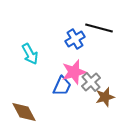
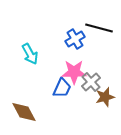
pink star: rotated 15 degrees clockwise
blue trapezoid: moved 2 px down
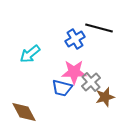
cyan arrow: rotated 80 degrees clockwise
blue trapezoid: rotated 80 degrees clockwise
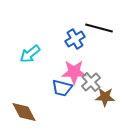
brown star: rotated 18 degrees clockwise
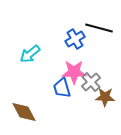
blue trapezoid: rotated 60 degrees clockwise
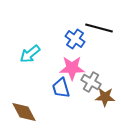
blue cross: rotated 24 degrees counterclockwise
pink star: moved 2 px left, 4 px up
gray cross: rotated 18 degrees counterclockwise
blue trapezoid: moved 1 px left
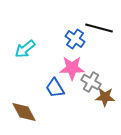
cyan arrow: moved 5 px left, 5 px up
blue trapezoid: moved 6 px left; rotated 15 degrees counterclockwise
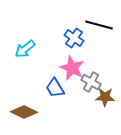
black line: moved 3 px up
blue cross: moved 1 px left, 1 px up
pink star: rotated 25 degrees clockwise
brown diamond: rotated 36 degrees counterclockwise
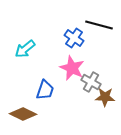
blue trapezoid: moved 10 px left, 2 px down; rotated 130 degrees counterclockwise
brown diamond: moved 1 px left, 2 px down
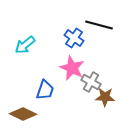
cyan arrow: moved 4 px up
